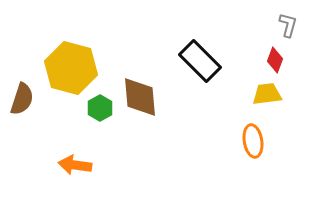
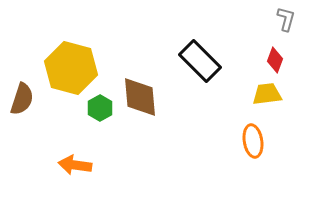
gray L-shape: moved 2 px left, 6 px up
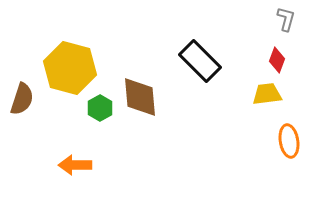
red diamond: moved 2 px right
yellow hexagon: moved 1 px left
orange ellipse: moved 36 px right
orange arrow: rotated 8 degrees counterclockwise
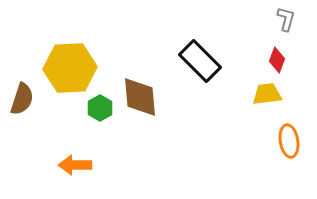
yellow hexagon: rotated 18 degrees counterclockwise
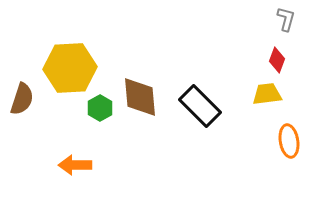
black rectangle: moved 45 px down
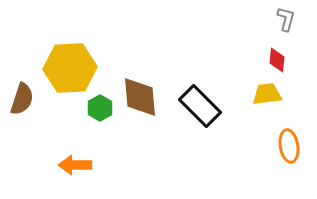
red diamond: rotated 15 degrees counterclockwise
orange ellipse: moved 5 px down
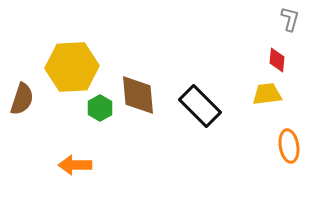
gray L-shape: moved 4 px right
yellow hexagon: moved 2 px right, 1 px up
brown diamond: moved 2 px left, 2 px up
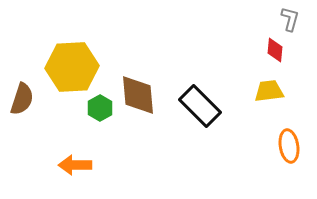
red diamond: moved 2 px left, 10 px up
yellow trapezoid: moved 2 px right, 3 px up
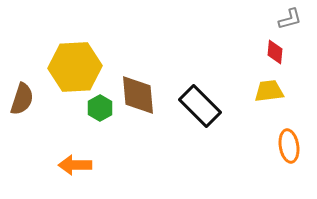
gray L-shape: rotated 60 degrees clockwise
red diamond: moved 2 px down
yellow hexagon: moved 3 px right
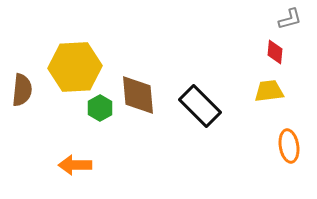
brown semicircle: moved 9 px up; rotated 12 degrees counterclockwise
